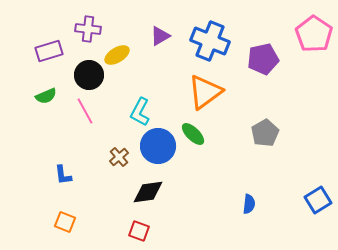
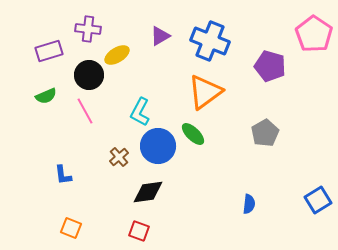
purple pentagon: moved 7 px right, 7 px down; rotated 28 degrees clockwise
orange square: moved 6 px right, 6 px down
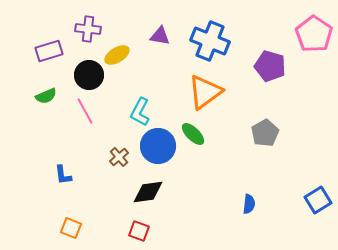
purple triangle: rotated 40 degrees clockwise
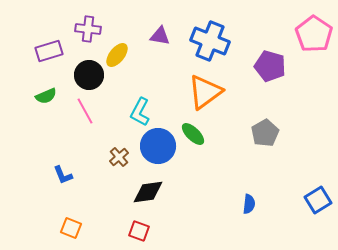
yellow ellipse: rotated 20 degrees counterclockwise
blue L-shape: rotated 15 degrees counterclockwise
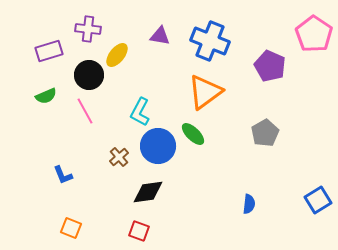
purple pentagon: rotated 8 degrees clockwise
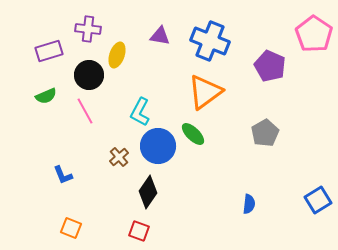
yellow ellipse: rotated 20 degrees counterclockwise
black diamond: rotated 48 degrees counterclockwise
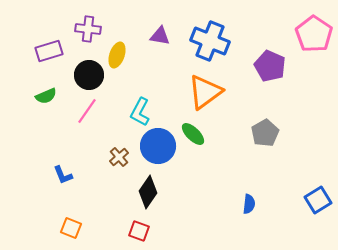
pink line: moved 2 px right; rotated 64 degrees clockwise
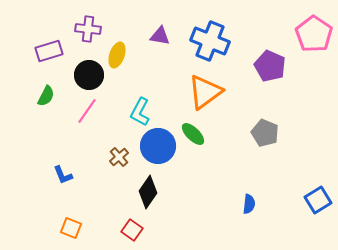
green semicircle: rotated 40 degrees counterclockwise
gray pentagon: rotated 20 degrees counterclockwise
red square: moved 7 px left, 1 px up; rotated 15 degrees clockwise
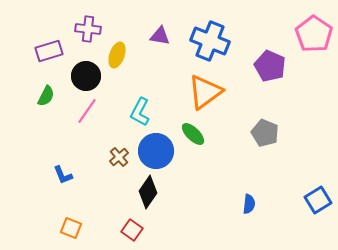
black circle: moved 3 px left, 1 px down
blue circle: moved 2 px left, 5 px down
